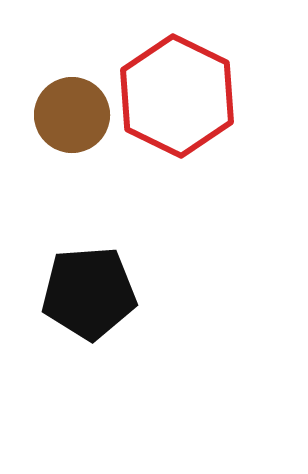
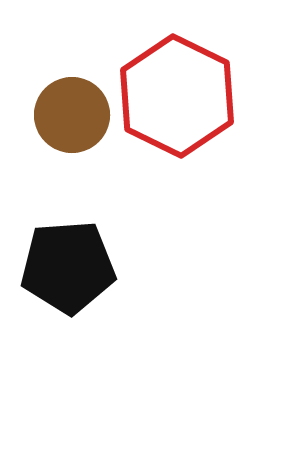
black pentagon: moved 21 px left, 26 px up
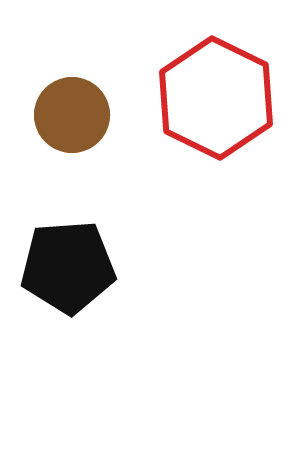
red hexagon: moved 39 px right, 2 px down
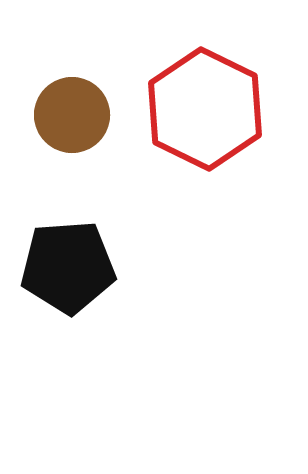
red hexagon: moved 11 px left, 11 px down
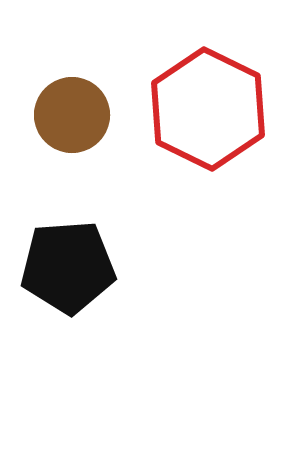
red hexagon: moved 3 px right
